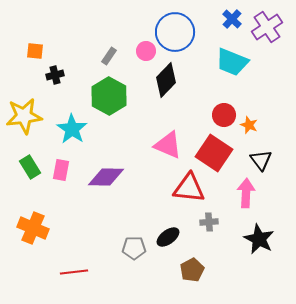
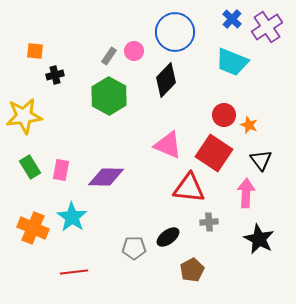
pink circle: moved 12 px left
cyan star: moved 88 px down
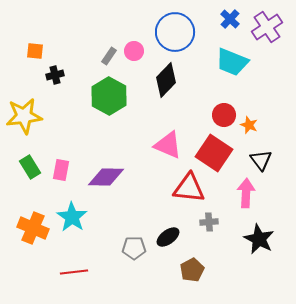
blue cross: moved 2 px left
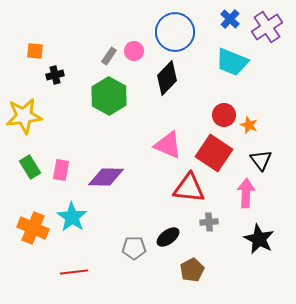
black diamond: moved 1 px right, 2 px up
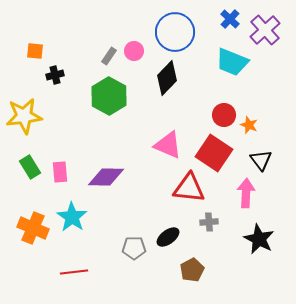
purple cross: moved 2 px left, 3 px down; rotated 8 degrees counterclockwise
pink rectangle: moved 1 px left, 2 px down; rotated 15 degrees counterclockwise
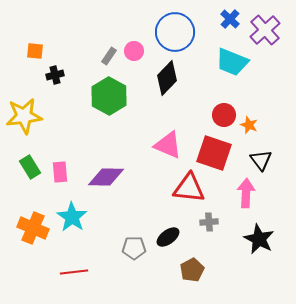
red square: rotated 15 degrees counterclockwise
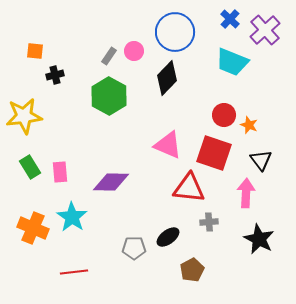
purple diamond: moved 5 px right, 5 px down
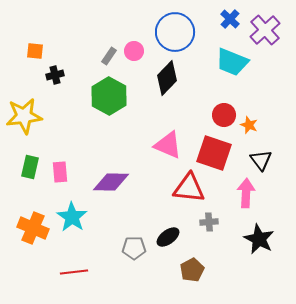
green rectangle: rotated 45 degrees clockwise
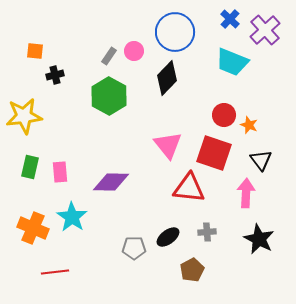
pink triangle: rotated 28 degrees clockwise
gray cross: moved 2 px left, 10 px down
red line: moved 19 px left
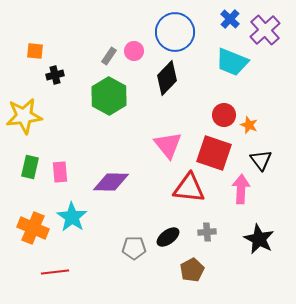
pink arrow: moved 5 px left, 4 px up
